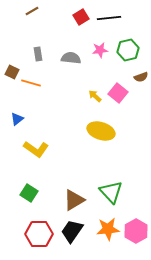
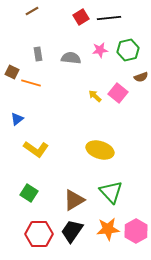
yellow ellipse: moved 1 px left, 19 px down
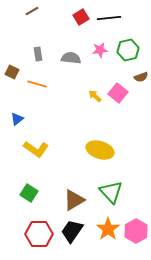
orange line: moved 6 px right, 1 px down
orange star: rotated 30 degrees counterclockwise
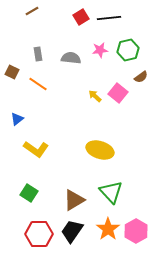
brown semicircle: rotated 16 degrees counterclockwise
orange line: moved 1 px right; rotated 18 degrees clockwise
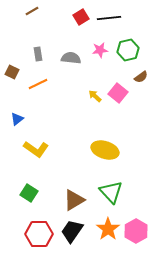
orange line: rotated 60 degrees counterclockwise
yellow ellipse: moved 5 px right
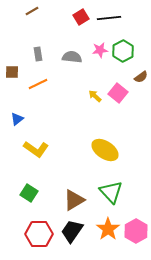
green hexagon: moved 5 px left, 1 px down; rotated 15 degrees counterclockwise
gray semicircle: moved 1 px right, 1 px up
brown square: rotated 24 degrees counterclockwise
yellow ellipse: rotated 16 degrees clockwise
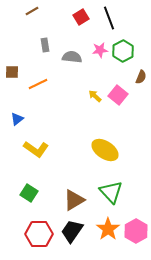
black line: rotated 75 degrees clockwise
gray rectangle: moved 7 px right, 9 px up
brown semicircle: rotated 32 degrees counterclockwise
pink square: moved 2 px down
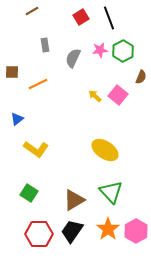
gray semicircle: moved 1 px right, 1 px down; rotated 72 degrees counterclockwise
